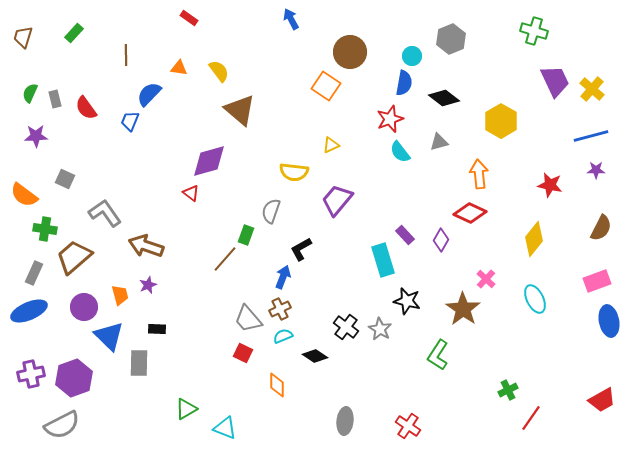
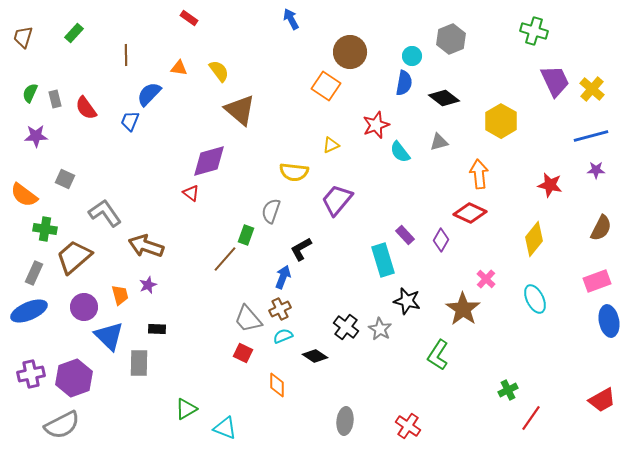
red star at (390, 119): moved 14 px left, 6 px down
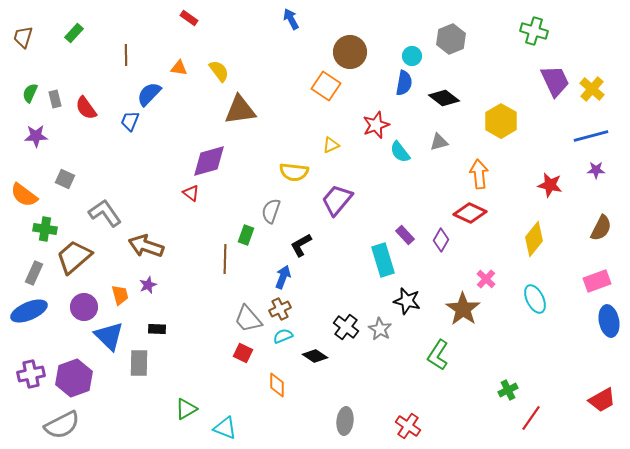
brown triangle at (240, 110): rotated 48 degrees counterclockwise
black L-shape at (301, 249): moved 4 px up
brown line at (225, 259): rotated 40 degrees counterclockwise
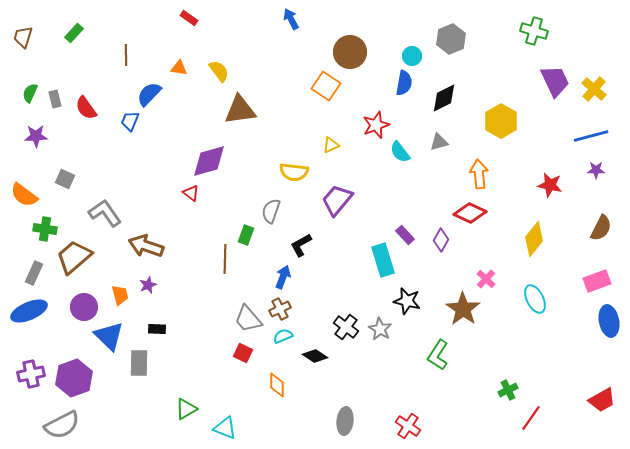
yellow cross at (592, 89): moved 2 px right
black diamond at (444, 98): rotated 64 degrees counterclockwise
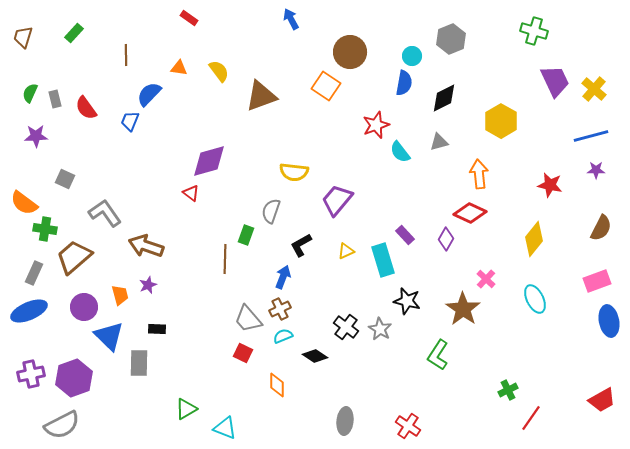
brown triangle at (240, 110): moved 21 px right, 14 px up; rotated 12 degrees counterclockwise
yellow triangle at (331, 145): moved 15 px right, 106 px down
orange semicircle at (24, 195): moved 8 px down
purple diamond at (441, 240): moved 5 px right, 1 px up
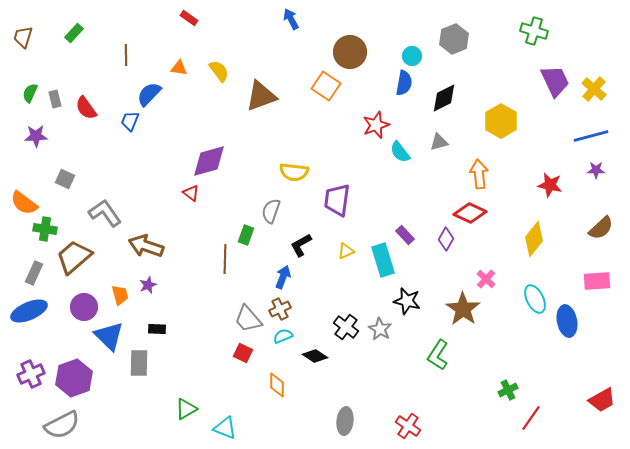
gray hexagon at (451, 39): moved 3 px right
purple trapezoid at (337, 200): rotated 32 degrees counterclockwise
brown semicircle at (601, 228): rotated 20 degrees clockwise
pink rectangle at (597, 281): rotated 16 degrees clockwise
blue ellipse at (609, 321): moved 42 px left
purple cross at (31, 374): rotated 12 degrees counterclockwise
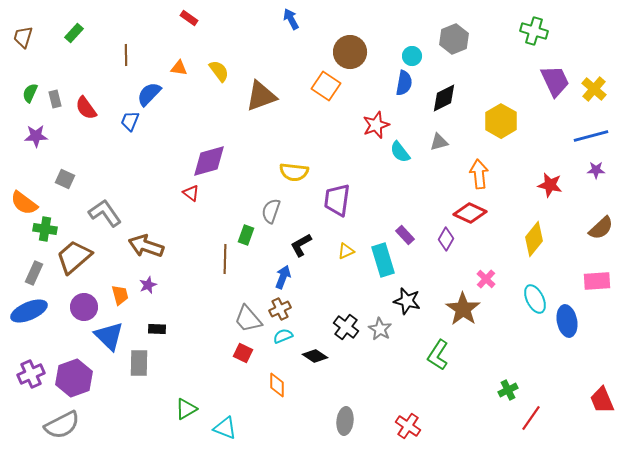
red trapezoid at (602, 400): rotated 96 degrees clockwise
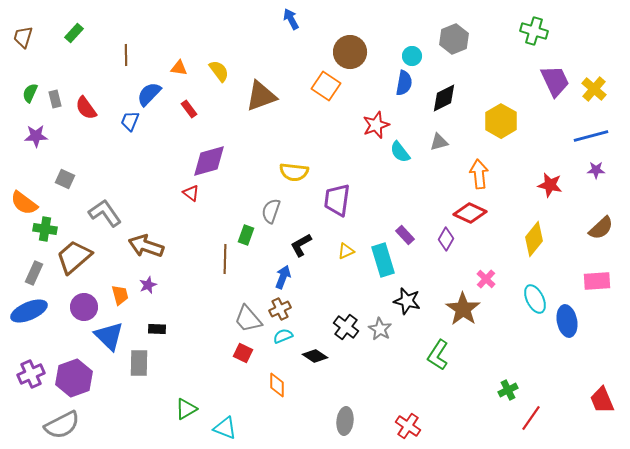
red rectangle at (189, 18): moved 91 px down; rotated 18 degrees clockwise
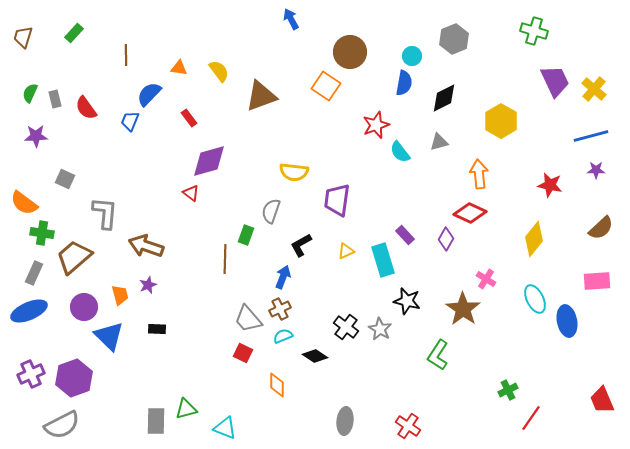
red rectangle at (189, 109): moved 9 px down
gray L-shape at (105, 213): rotated 40 degrees clockwise
green cross at (45, 229): moved 3 px left, 4 px down
pink cross at (486, 279): rotated 12 degrees counterclockwise
gray rectangle at (139, 363): moved 17 px right, 58 px down
green triangle at (186, 409): rotated 15 degrees clockwise
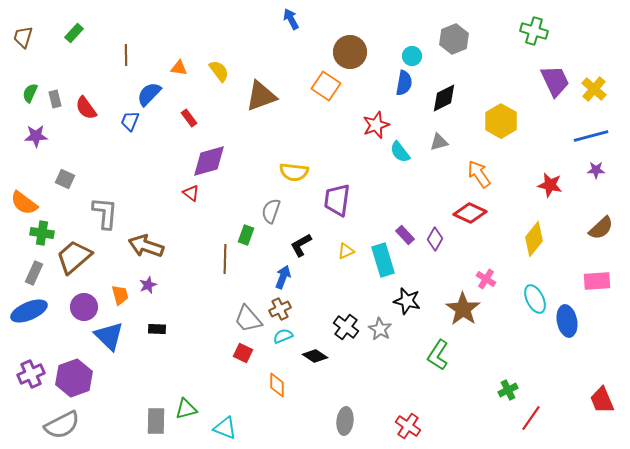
orange arrow at (479, 174): rotated 28 degrees counterclockwise
purple diamond at (446, 239): moved 11 px left
